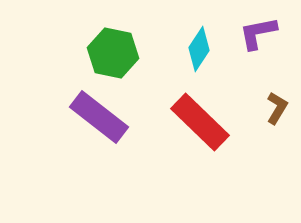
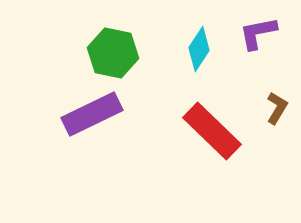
purple rectangle: moved 7 px left, 3 px up; rotated 64 degrees counterclockwise
red rectangle: moved 12 px right, 9 px down
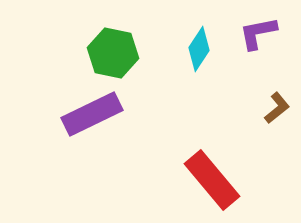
brown L-shape: rotated 20 degrees clockwise
red rectangle: moved 49 px down; rotated 6 degrees clockwise
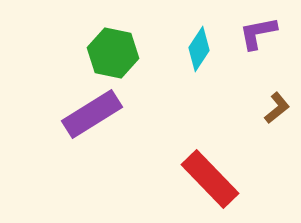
purple rectangle: rotated 6 degrees counterclockwise
red rectangle: moved 2 px left, 1 px up; rotated 4 degrees counterclockwise
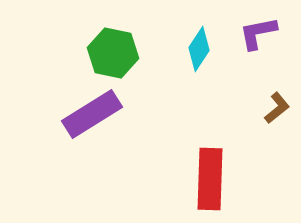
red rectangle: rotated 46 degrees clockwise
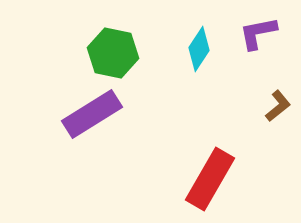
brown L-shape: moved 1 px right, 2 px up
red rectangle: rotated 28 degrees clockwise
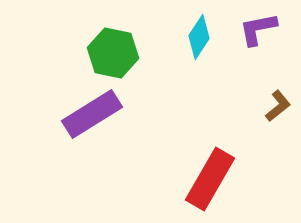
purple L-shape: moved 4 px up
cyan diamond: moved 12 px up
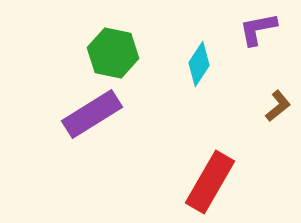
cyan diamond: moved 27 px down
red rectangle: moved 3 px down
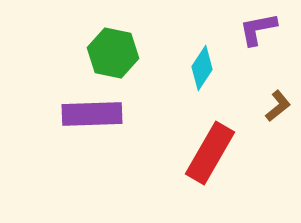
cyan diamond: moved 3 px right, 4 px down
purple rectangle: rotated 30 degrees clockwise
red rectangle: moved 29 px up
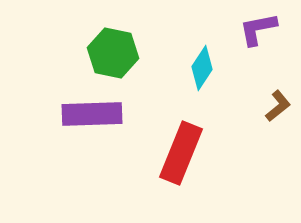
red rectangle: moved 29 px left; rotated 8 degrees counterclockwise
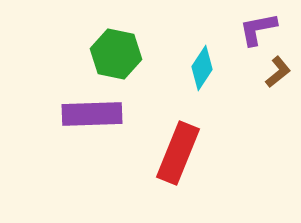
green hexagon: moved 3 px right, 1 px down
brown L-shape: moved 34 px up
red rectangle: moved 3 px left
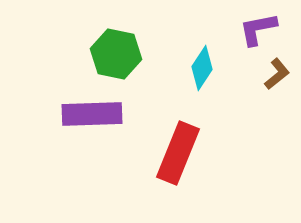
brown L-shape: moved 1 px left, 2 px down
